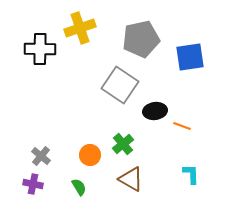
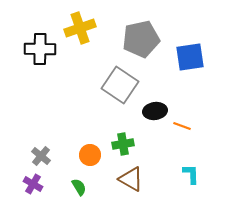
green cross: rotated 30 degrees clockwise
purple cross: rotated 18 degrees clockwise
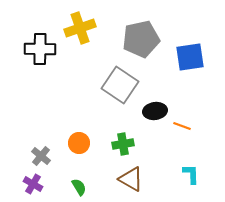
orange circle: moved 11 px left, 12 px up
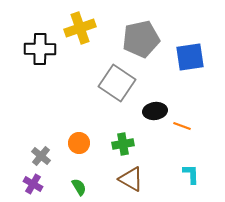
gray square: moved 3 px left, 2 px up
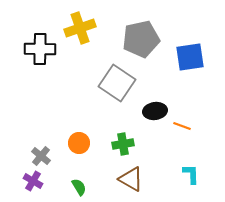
purple cross: moved 3 px up
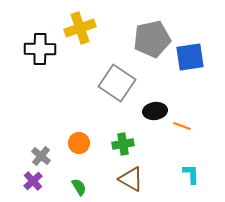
gray pentagon: moved 11 px right
purple cross: rotated 18 degrees clockwise
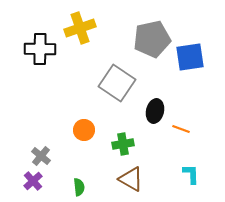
black ellipse: rotated 70 degrees counterclockwise
orange line: moved 1 px left, 3 px down
orange circle: moved 5 px right, 13 px up
green semicircle: rotated 24 degrees clockwise
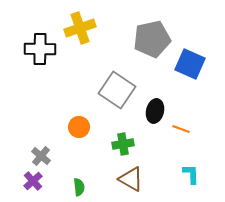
blue square: moved 7 px down; rotated 32 degrees clockwise
gray square: moved 7 px down
orange circle: moved 5 px left, 3 px up
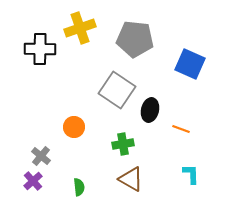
gray pentagon: moved 17 px left; rotated 18 degrees clockwise
black ellipse: moved 5 px left, 1 px up
orange circle: moved 5 px left
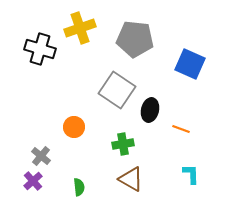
black cross: rotated 16 degrees clockwise
